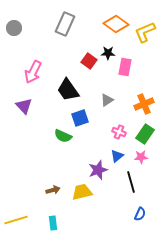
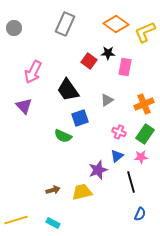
cyan rectangle: rotated 56 degrees counterclockwise
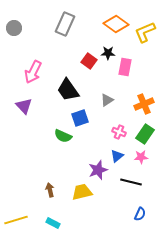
black line: rotated 60 degrees counterclockwise
brown arrow: moved 3 px left; rotated 88 degrees counterclockwise
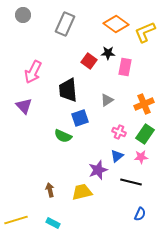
gray circle: moved 9 px right, 13 px up
black trapezoid: rotated 30 degrees clockwise
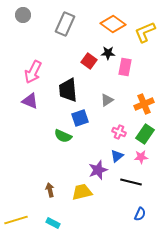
orange diamond: moved 3 px left
purple triangle: moved 6 px right, 5 px up; rotated 24 degrees counterclockwise
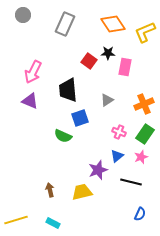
orange diamond: rotated 20 degrees clockwise
pink star: rotated 16 degrees counterclockwise
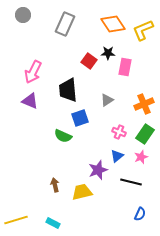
yellow L-shape: moved 2 px left, 2 px up
brown arrow: moved 5 px right, 5 px up
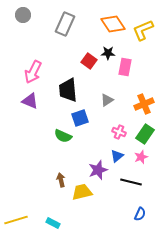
brown arrow: moved 6 px right, 5 px up
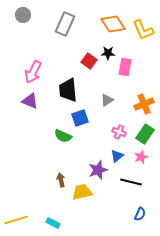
yellow L-shape: rotated 90 degrees counterclockwise
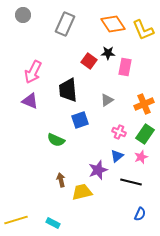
blue square: moved 2 px down
green semicircle: moved 7 px left, 4 px down
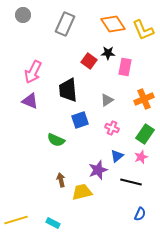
orange cross: moved 5 px up
pink cross: moved 7 px left, 4 px up
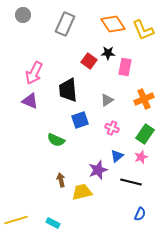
pink arrow: moved 1 px right, 1 px down
